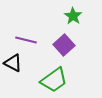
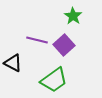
purple line: moved 11 px right
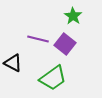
purple line: moved 1 px right, 1 px up
purple square: moved 1 px right, 1 px up; rotated 10 degrees counterclockwise
green trapezoid: moved 1 px left, 2 px up
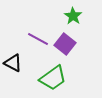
purple line: rotated 15 degrees clockwise
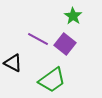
green trapezoid: moved 1 px left, 2 px down
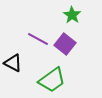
green star: moved 1 px left, 1 px up
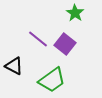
green star: moved 3 px right, 2 px up
purple line: rotated 10 degrees clockwise
black triangle: moved 1 px right, 3 px down
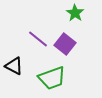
green trapezoid: moved 2 px up; rotated 16 degrees clockwise
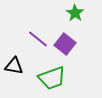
black triangle: rotated 18 degrees counterclockwise
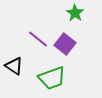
black triangle: rotated 24 degrees clockwise
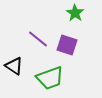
purple square: moved 2 px right, 1 px down; rotated 20 degrees counterclockwise
green trapezoid: moved 2 px left
